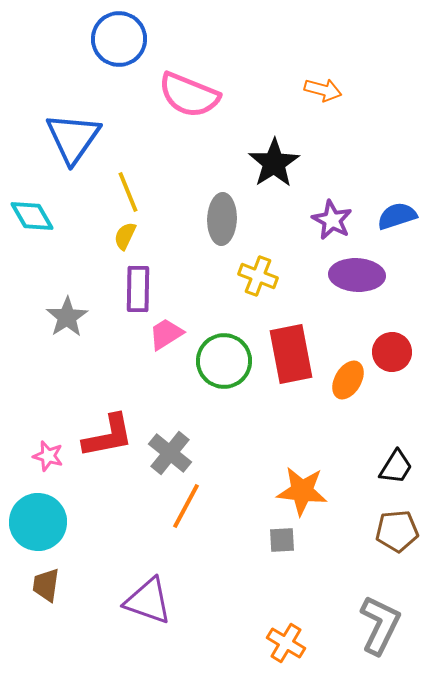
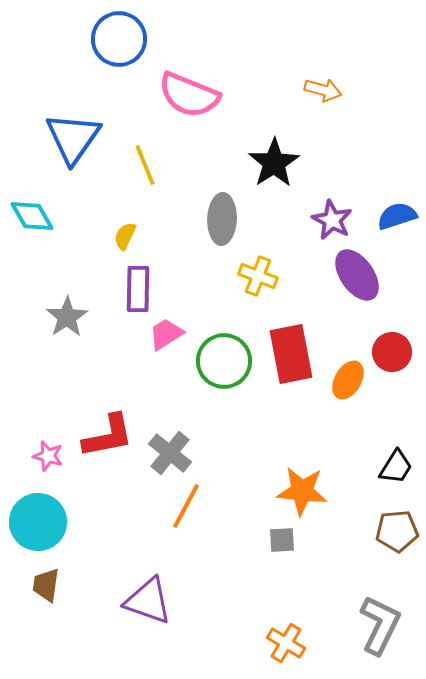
yellow line: moved 17 px right, 27 px up
purple ellipse: rotated 52 degrees clockwise
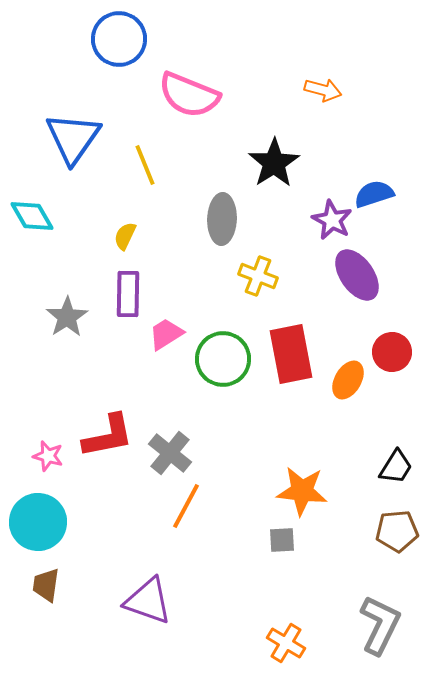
blue semicircle: moved 23 px left, 22 px up
purple rectangle: moved 10 px left, 5 px down
green circle: moved 1 px left, 2 px up
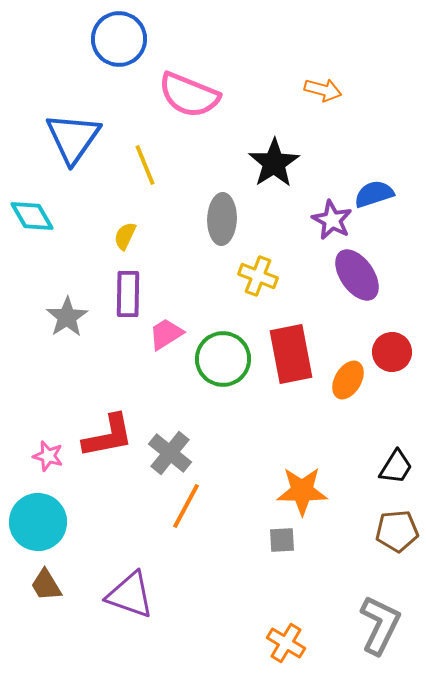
orange star: rotated 6 degrees counterclockwise
brown trapezoid: rotated 39 degrees counterclockwise
purple triangle: moved 18 px left, 6 px up
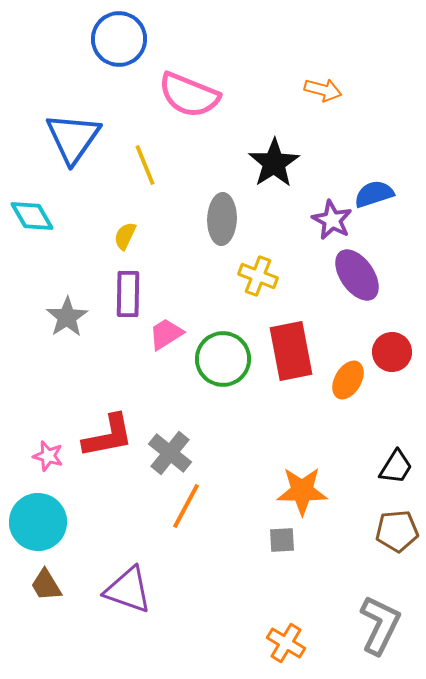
red rectangle: moved 3 px up
purple triangle: moved 2 px left, 5 px up
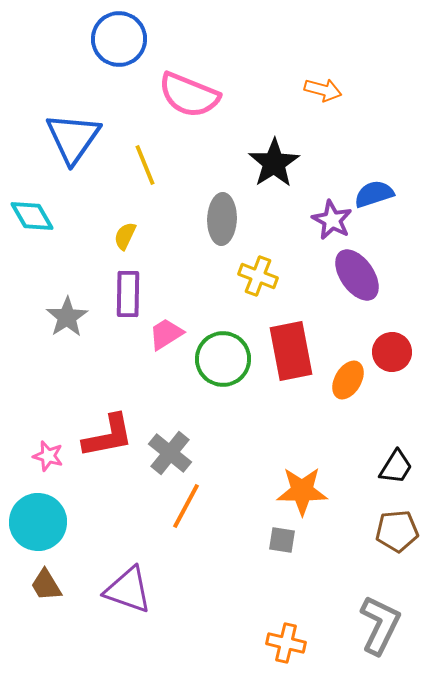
gray square: rotated 12 degrees clockwise
orange cross: rotated 18 degrees counterclockwise
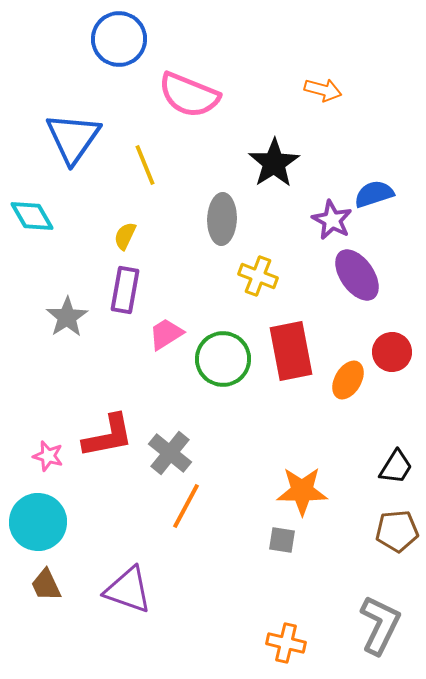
purple rectangle: moved 3 px left, 4 px up; rotated 9 degrees clockwise
brown trapezoid: rotated 6 degrees clockwise
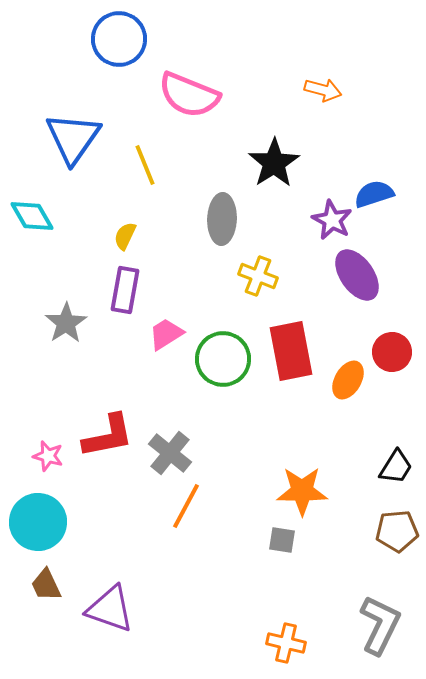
gray star: moved 1 px left, 6 px down
purple triangle: moved 18 px left, 19 px down
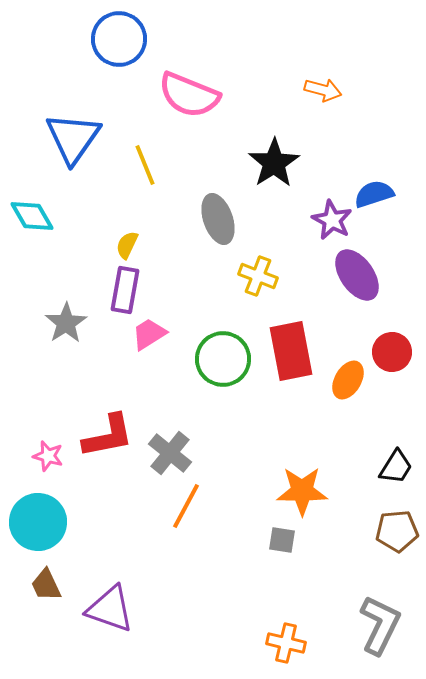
gray ellipse: moved 4 px left; rotated 21 degrees counterclockwise
yellow semicircle: moved 2 px right, 9 px down
pink trapezoid: moved 17 px left
